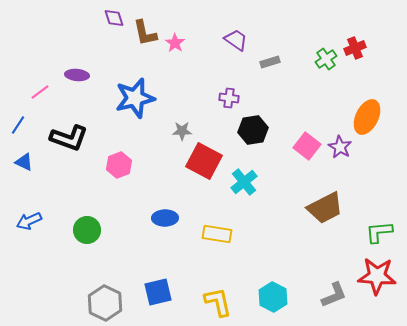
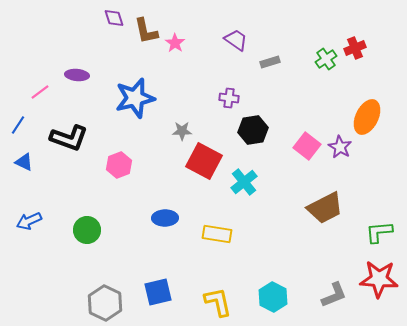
brown L-shape: moved 1 px right, 2 px up
red star: moved 2 px right, 3 px down
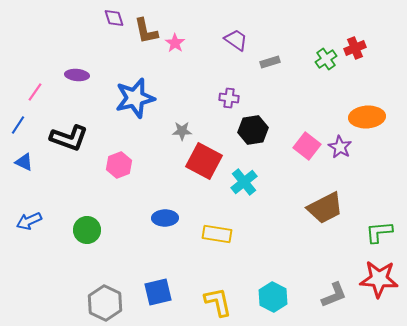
pink line: moved 5 px left; rotated 18 degrees counterclockwise
orange ellipse: rotated 60 degrees clockwise
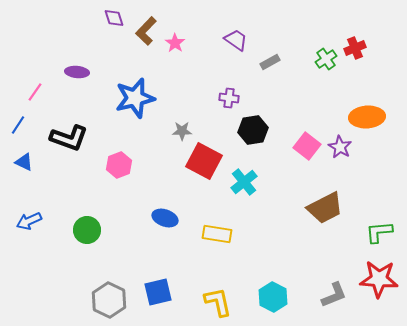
brown L-shape: rotated 56 degrees clockwise
gray rectangle: rotated 12 degrees counterclockwise
purple ellipse: moved 3 px up
blue ellipse: rotated 20 degrees clockwise
gray hexagon: moved 4 px right, 3 px up
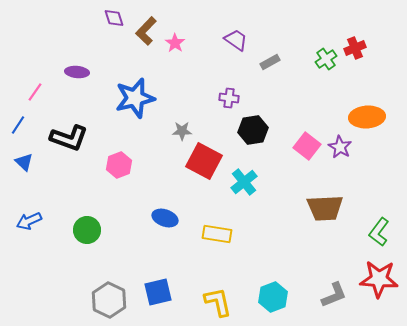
blue triangle: rotated 18 degrees clockwise
brown trapezoid: rotated 24 degrees clockwise
green L-shape: rotated 48 degrees counterclockwise
cyan hexagon: rotated 12 degrees clockwise
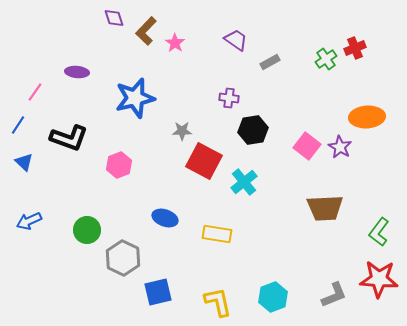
gray hexagon: moved 14 px right, 42 px up
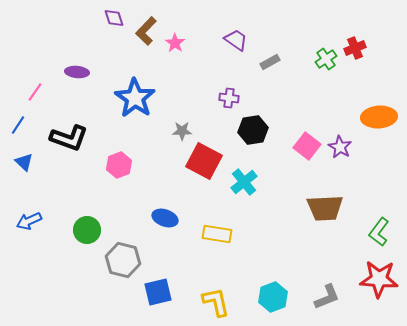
blue star: rotated 24 degrees counterclockwise
orange ellipse: moved 12 px right
gray hexagon: moved 2 px down; rotated 12 degrees counterclockwise
gray L-shape: moved 7 px left, 2 px down
yellow L-shape: moved 2 px left
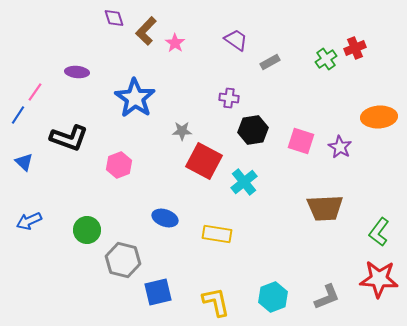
blue line: moved 10 px up
pink square: moved 6 px left, 5 px up; rotated 20 degrees counterclockwise
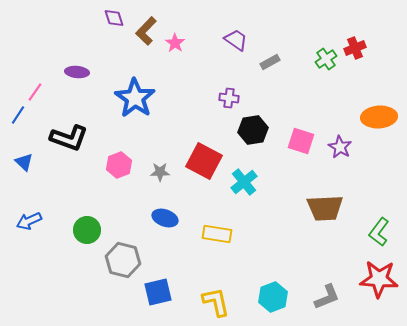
gray star: moved 22 px left, 41 px down
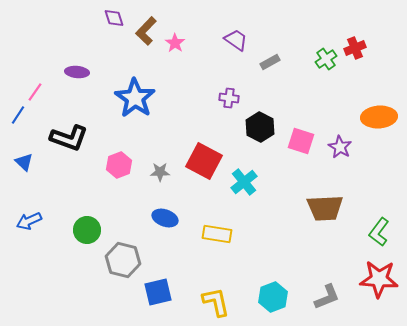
black hexagon: moved 7 px right, 3 px up; rotated 24 degrees counterclockwise
